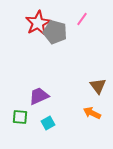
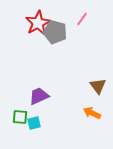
cyan square: moved 14 px left; rotated 16 degrees clockwise
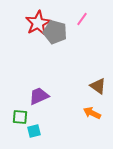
brown triangle: rotated 18 degrees counterclockwise
cyan square: moved 8 px down
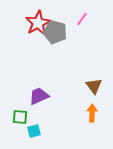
brown triangle: moved 4 px left; rotated 18 degrees clockwise
orange arrow: rotated 66 degrees clockwise
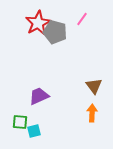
green square: moved 5 px down
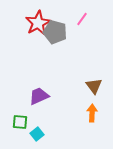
cyan square: moved 3 px right, 3 px down; rotated 24 degrees counterclockwise
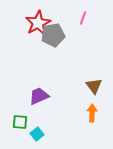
pink line: moved 1 px right, 1 px up; rotated 16 degrees counterclockwise
gray pentagon: moved 2 px left, 3 px down; rotated 25 degrees counterclockwise
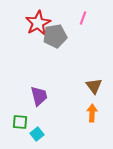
gray pentagon: moved 2 px right, 1 px down
purple trapezoid: rotated 100 degrees clockwise
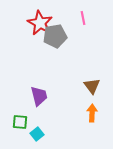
pink line: rotated 32 degrees counterclockwise
red star: moved 2 px right; rotated 15 degrees counterclockwise
brown triangle: moved 2 px left
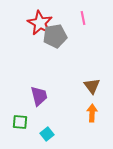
cyan square: moved 10 px right
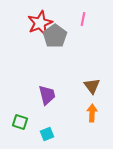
pink line: moved 1 px down; rotated 24 degrees clockwise
red star: rotated 20 degrees clockwise
gray pentagon: rotated 25 degrees counterclockwise
purple trapezoid: moved 8 px right, 1 px up
green square: rotated 14 degrees clockwise
cyan square: rotated 16 degrees clockwise
